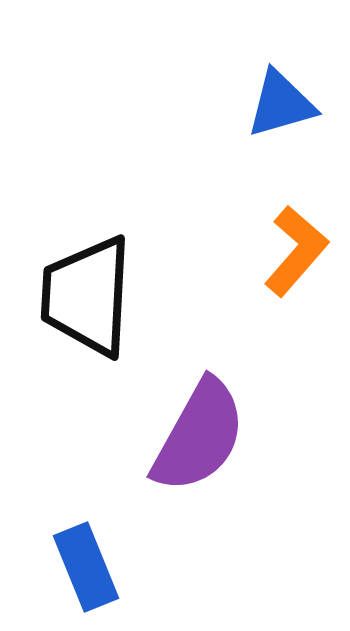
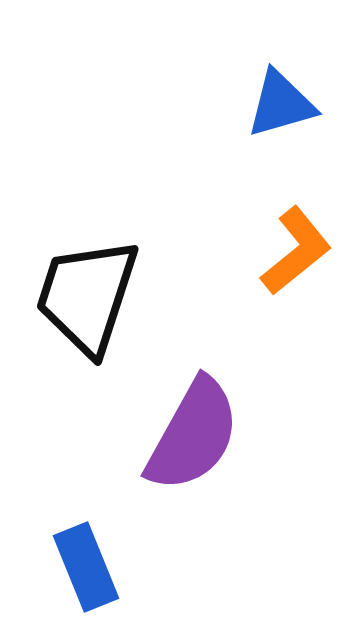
orange L-shape: rotated 10 degrees clockwise
black trapezoid: rotated 15 degrees clockwise
purple semicircle: moved 6 px left, 1 px up
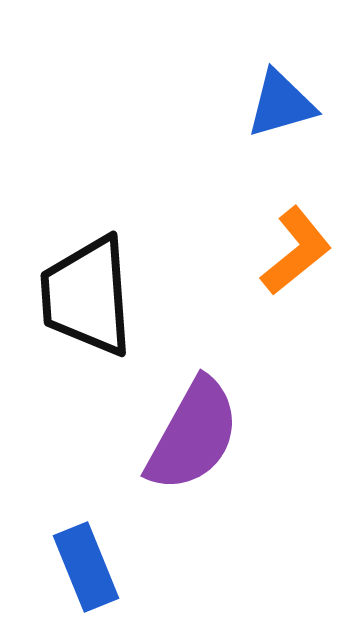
black trapezoid: rotated 22 degrees counterclockwise
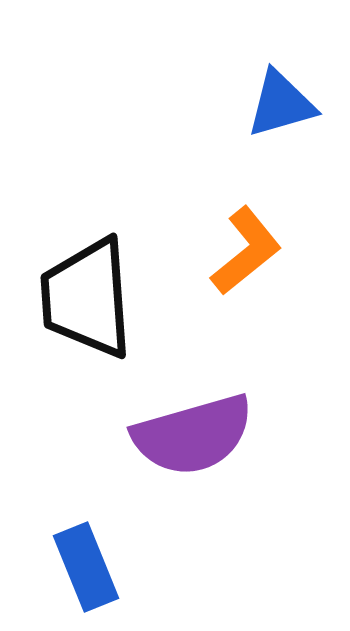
orange L-shape: moved 50 px left
black trapezoid: moved 2 px down
purple semicircle: rotated 45 degrees clockwise
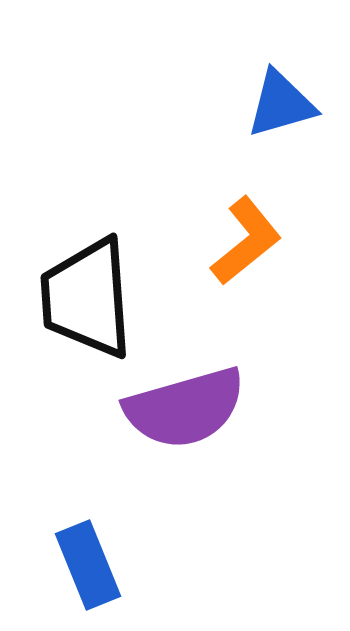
orange L-shape: moved 10 px up
purple semicircle: moved 8 px left, 27 px up
blue rectangle: moved 2 px right, 2 px up
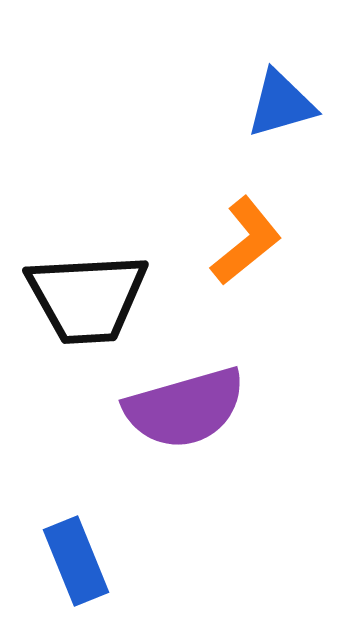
black trapezoid: rotated 89 degrees counterclockwise
blue rectangle: moved 12 px left, 4 px up
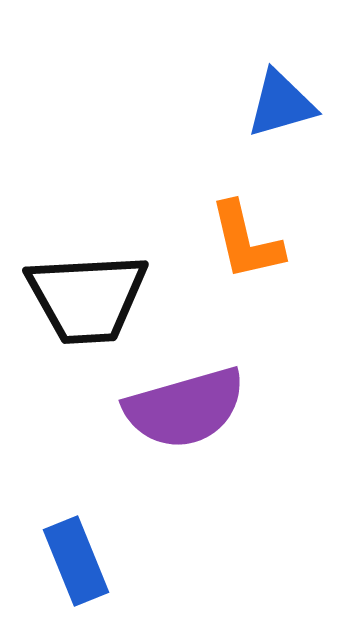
orange L-shape: rotated 116 degrees clockwise
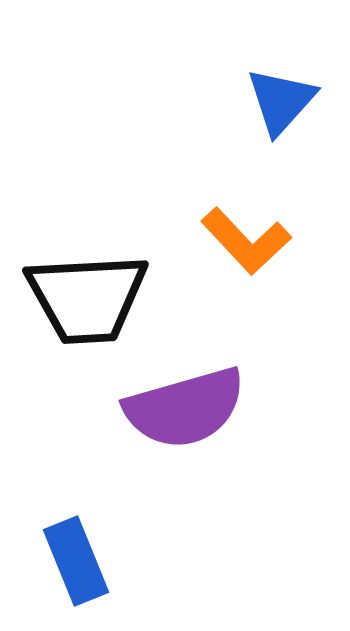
blue triangle: moved 3 px up; rotated 32 degrees counterclockwise
orange L-shape: rotated 30 degrees counterclockwise
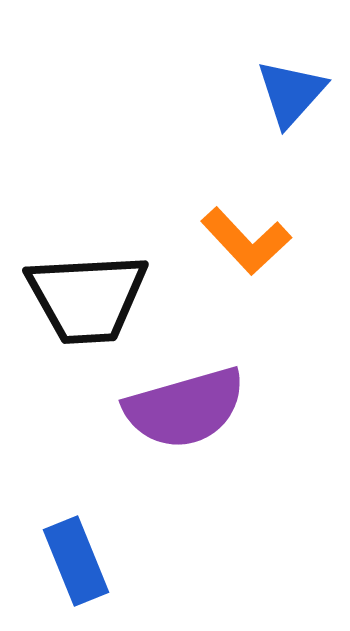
blue triangle: moved 10 px right, 8 px up
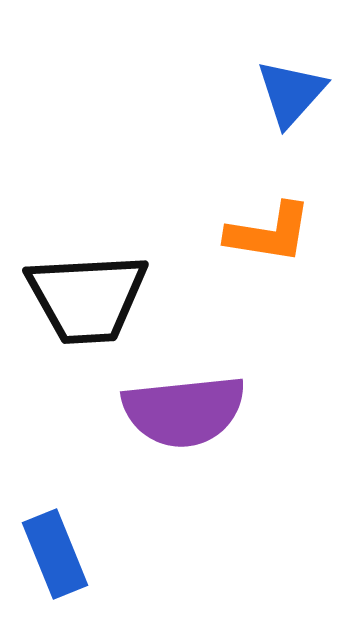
orange L-shape: moved 23 px right, 8 px up; rotated 38 degrees counterclockwise
purple semicircle: moved 1 px left, 3 px down; rotated 10 degrees clockwise
blue rectangle: moved 21 px left, 7 px up
